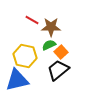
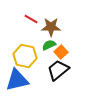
red line: moved 1 px left, 1 px up
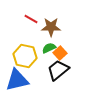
green semicircle: moved 3 px down
orange square: moved 1 px left, 1 px down
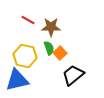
red line: moved 3 px left, 1 px down
green semicircle: rotated 96 degrees clockwise
black trapezoid: moved 15 px right, 5 px down
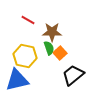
brown star: moved 1 px right, 5 px down
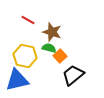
brown star: rotated 18 degrees clockwise
green semicircle: rotated 56 degrees counterclockwise
orange square: moved 3 px down
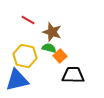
black trapezoid: rotated 40 degrees clockwise
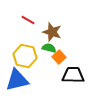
orange square: moved 1 px left, 1 px down
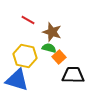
blue triangle: rotated 30 degrees clockwise
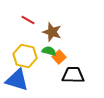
green semicircle: moved 3 px down
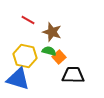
blue triangle: moved 1 px right, 1 px up
